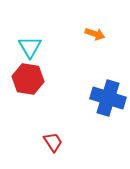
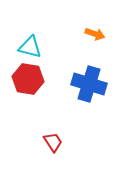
cyan triangle: rotated 45 degrees counterclockwise
blue cross: moved 19 px left, 14 px up
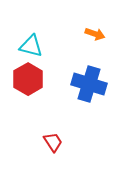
cyan triangle: moved 1 px right, 1 px up
red hexagon: rotated 20 degrees clockwise
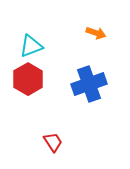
orange arrow: moved 1 px right, 1 px up
cyan triangle: rotated 35 degrees counterclockwise
blue cross: rotated 36 degrees counterclockwise
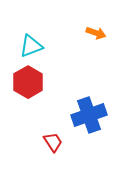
red hexagon: moved 3 px down
blue cross: moved 31 px down
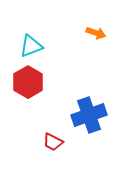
red trapezoid: rotated 150 degrees clockwise
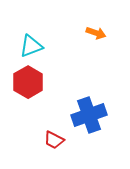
red trapezoid: moved 1 px right, 2 px up
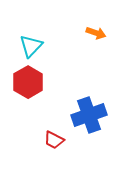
cyan triangle: rotated 25 degrees counterclockwise
